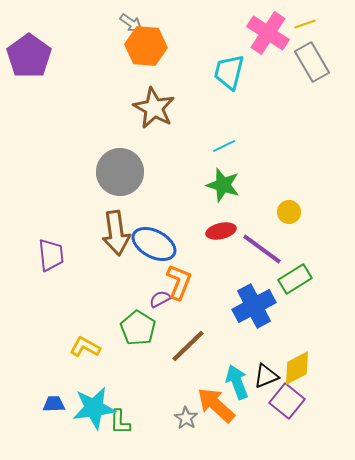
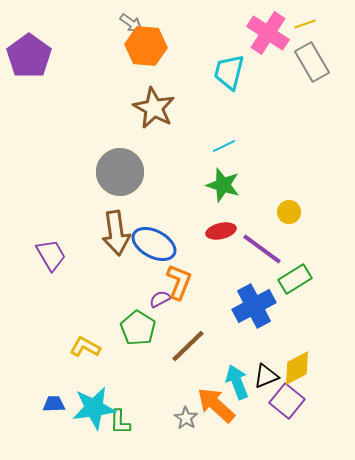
purple trapezoid: rotated 24 degrees counterclockwise
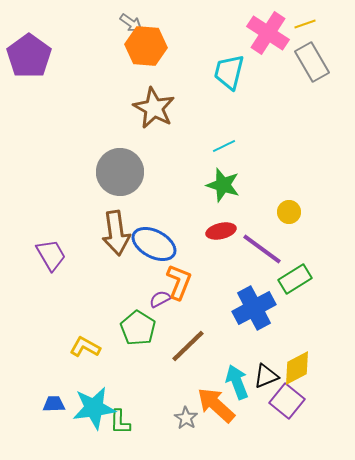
blue cross: moved 2 px down
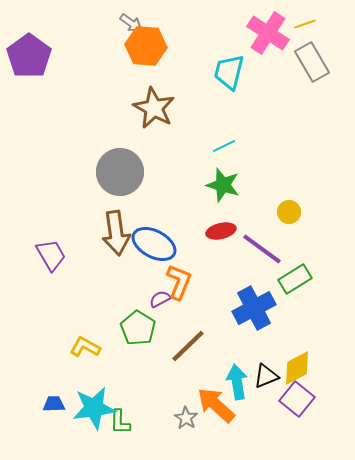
cyan arrow: rotated 12 degrees clockwise
purple square: moved 10 px right, 2 px up
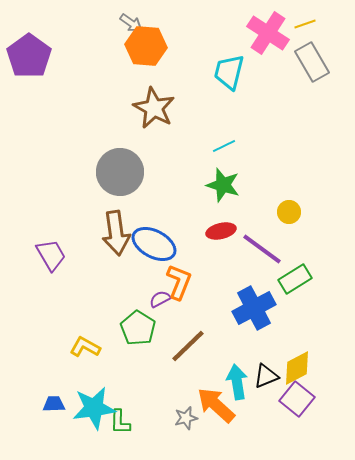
gray star: rotated 25 degrees clockwise
